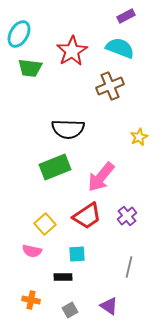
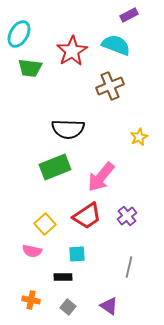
purple rectangle: moved 3 px right, 1 px up
cyan semicircle: moved 4 px left, 3 px up
gray square: moved 2 px left, 3 px up; rotated 21 degrees counterclockwise
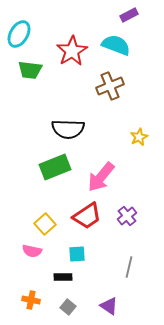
green trapezoid: moved 2 px down
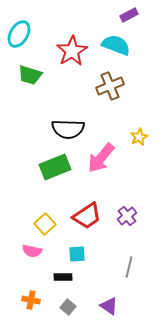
green trapezoid: moved 5 px down; rotated 10 degrees clockwise
pink arrow: moved 19 px up
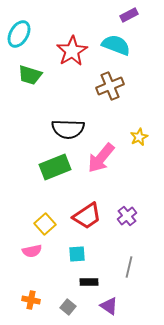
pink semicircle: rotated 24 degrees counterclockwise
black rectangle: moved 26 px right, 5 px down
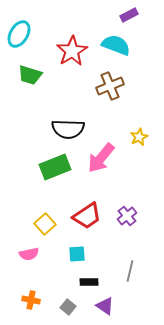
pink semicircle: moved 3 px left, 3 px down
gray line: moved 1 px right, 4 px down
purple triangle: moved 4 px left
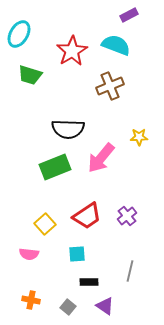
yellow star: rotated 24 degrees clockwise
pink semicircle: rotated 18 degrees clockwise
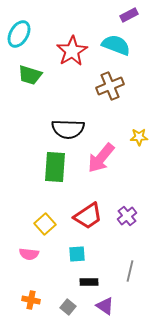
green rectangle: rotated 64 degrees counterclockwise
red trapezoid: moved 1 px right
